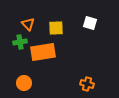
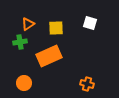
orange triangle: rotated 40 degrees clockwise
orange rectangle: moved 6 px right, 4 px down; rotated 15 degrees counterclockwise
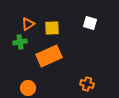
yellow square: moved 4 px left
orange circle: moved 4 px right, 5 px down
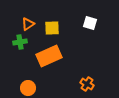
orange cross: rotated 16 degrees clockwise
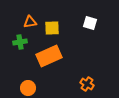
orange triangle: moved 2 px right, 2 px up; rotated 24 degrees clockwise
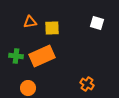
white square: moved 7 px right
green cross: moved 4 px left, 14 px down; rotated 16 degrees clockwise
orange rectangle: moved 7 px left
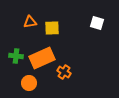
orange rectangle: moved 2 px down
orange cross: moved 23 px left, 12 px up
orange circle: moved 1 px right, 5 px up
